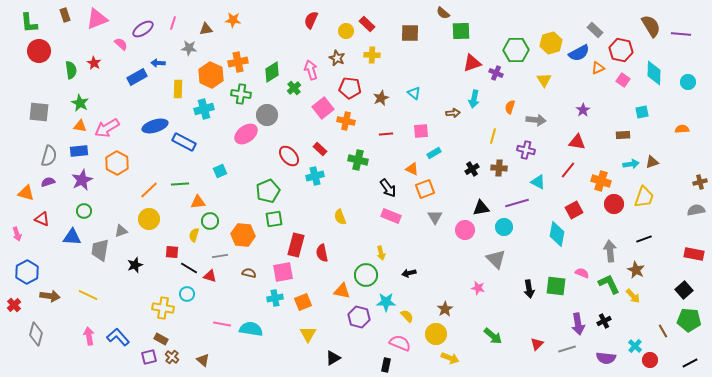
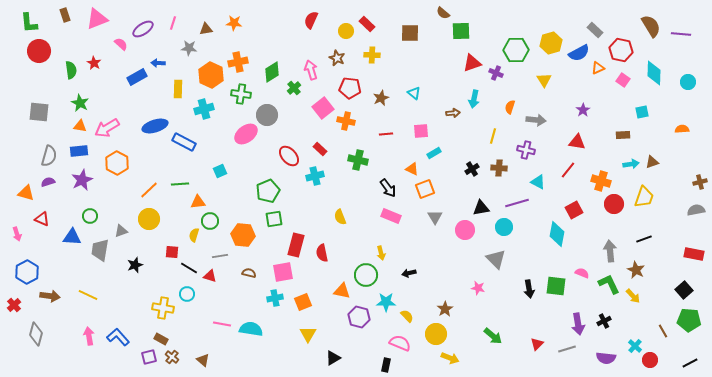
orange star at (233, 20): moved 1 px right, 3 px down
green circle at (84, 211): moved 6 px right, 5 px down
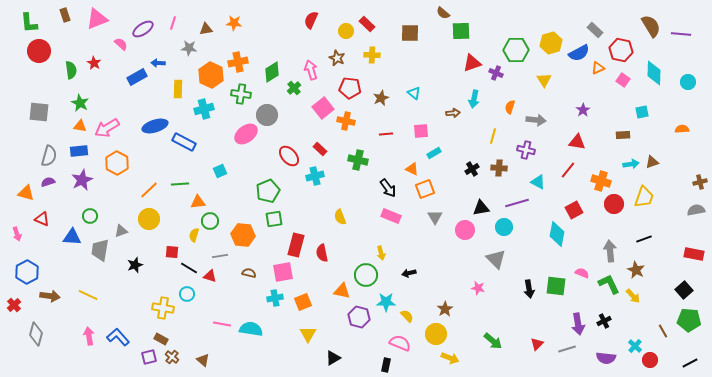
green arrow at (493, 336): moved 5 px down
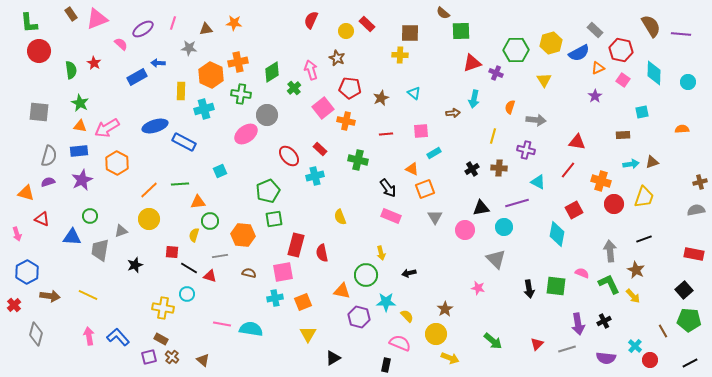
brown rectangle at (65, 15): moved 6 px right, 1 px up; rotated 16 degrees counterclockwise
yellow cross at (372, 55): moved 28 px right
yellow rectangle at (178, 89): moved 3 px right, 2 px down
purple star at (583, 110): moved 12 px right, 14 px up
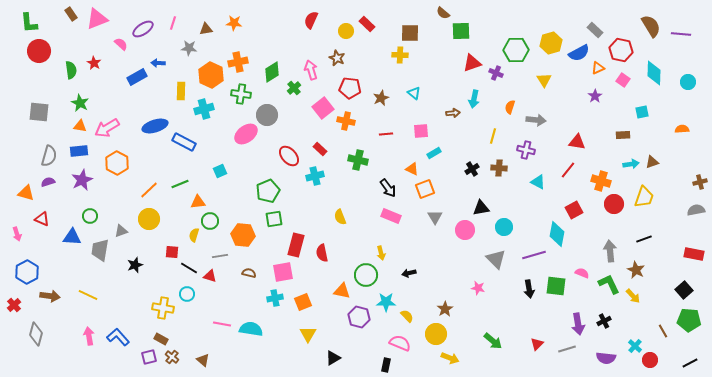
green line at (180, 184): rotated 18 degrees counterclockwise
purple line at (517, 203): moved 17 px right, 52 px down
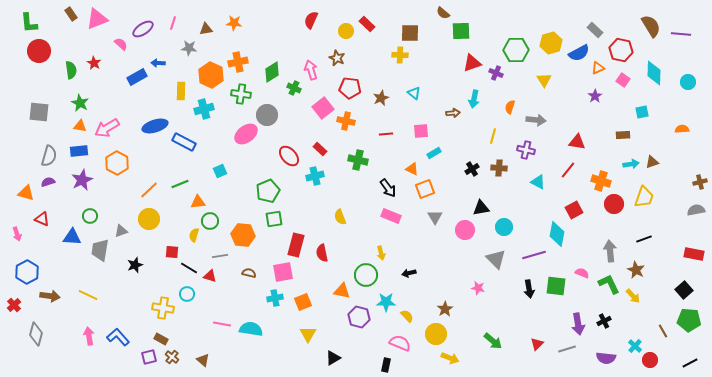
green cross at (294, 88): rotated 24 degrees counterclockwise
